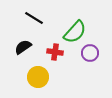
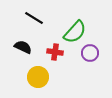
black semicircle: rotated 60 degrees clockwise
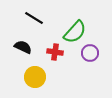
yellow circle: moved 3 px left
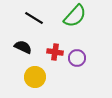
green semicircle: moved 16 px up
purple circle: moved 13 px left, 5 px down
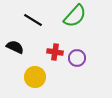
black line: moved 1 px left, 2 px down
black semicircle: moved 8 px left
